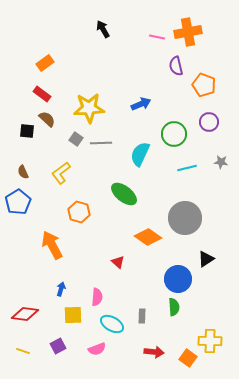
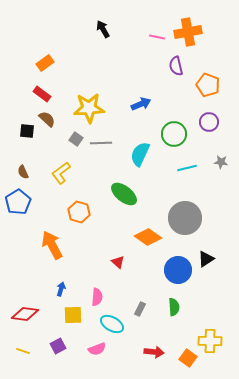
orange pentagon at (204, 85): moved 4 px right
blue circle at (178, 279): moved 9 px up
gray rectangle at (142, 316): moved 2 px left, 7 px up; rotated 24 degrees clockwise
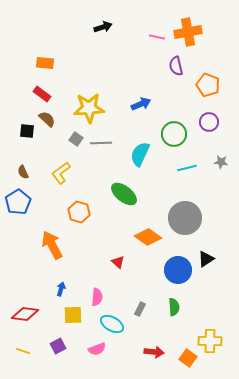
black arrow at (103, 29): moved 2 px up; rotated 102 degrees clockwise
orange rectangle at (45, 63): rotated 42 degrees clockwise
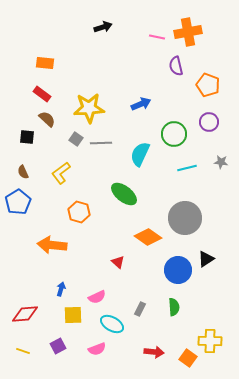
black square at (27, 131): moved 6 px down
orange arrow at (52, 245): rotated 56 degrees counterclockwise
pink semicircle at (97, 297): rotated 60 degrees clockwise
red diamond at (25, 314): rotated 12 degrees counterclockwise
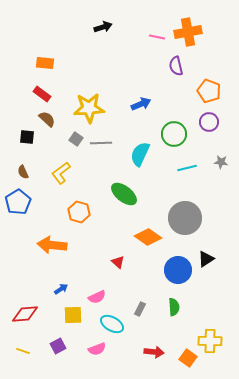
orange pentagon at (208, 85): moved 1 px right, 6 px down
blue arrow at (61, 289): rotated 40 degrees clockwise
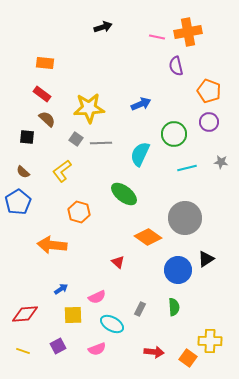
brown semicircle at (23, 172): rotated 24 degrees counterclockwise
yellow L-shape at (61, 173): moved 1 px right, 2 px up
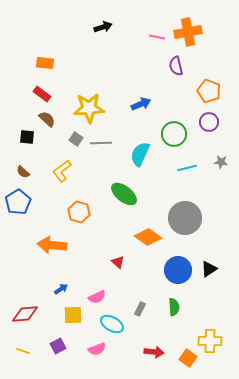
black triangle at (206, 259): moved 3 px right, 10 px down
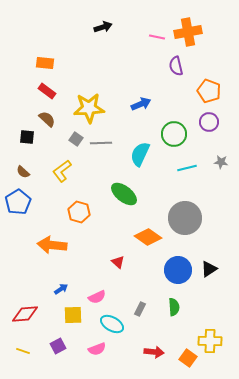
red rectangle at (42, 94): moved 5 px right, 3 px up
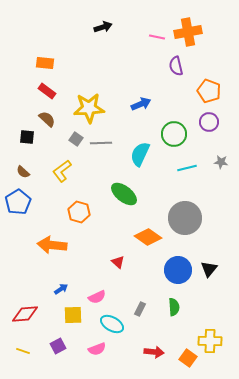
black triangle at (209, 269): rotated 18 degrees counterclockwise
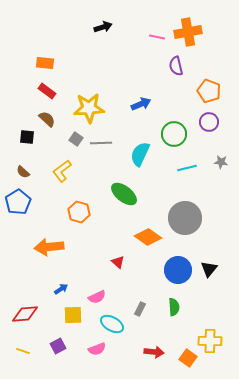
orange arrow at (52, 245): moved 3 px left, 2 px down; rotated 12 degrees counterclockwise
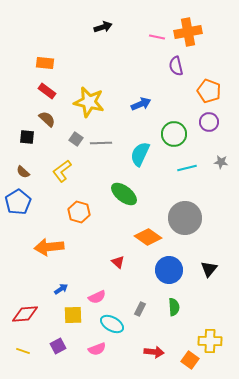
yellow star at (89, 108): moved 6 px up; rotated 16 degrees clockwise
blue circle at (178, 270): moved 9 px left
orange square at (188, 358): moved 2 px right, 2 px down
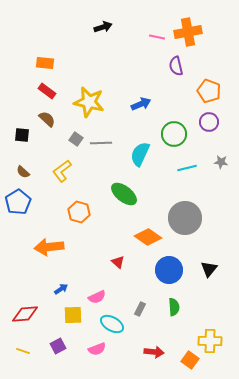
black square at (27, 137): moved 5 px left, 2 px up
